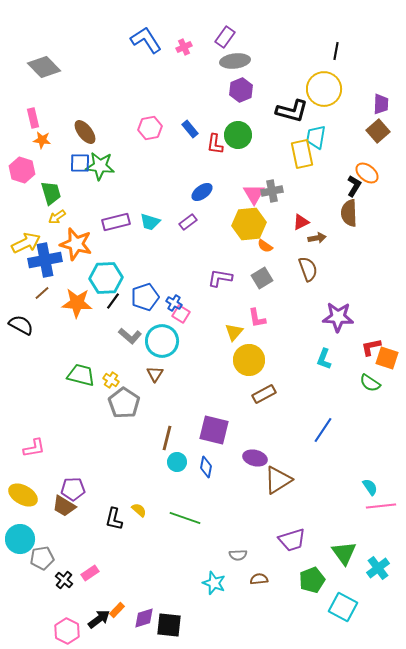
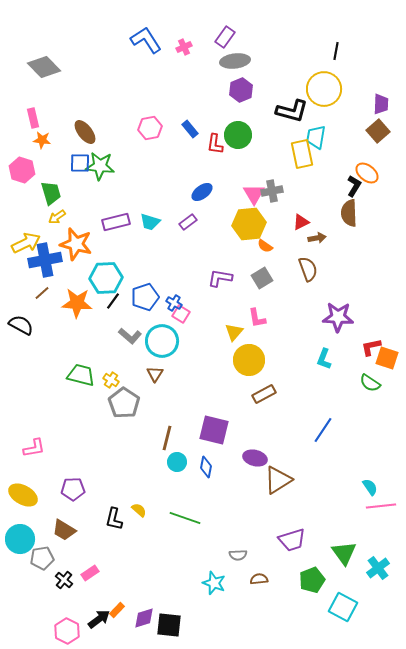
brown trapezoid at (64, 506): moved 24 px down
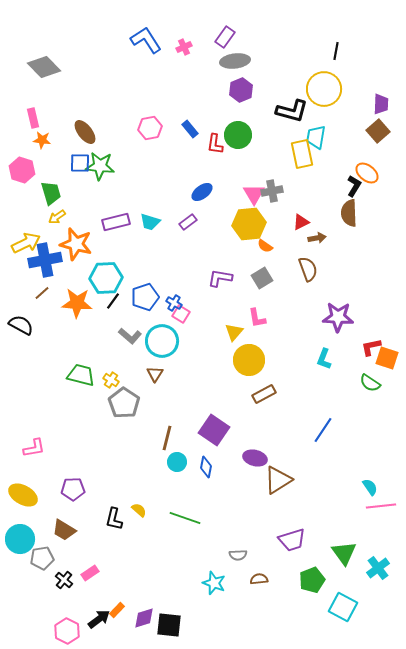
purple square at (214, 430): rotated 20 degrees clockwise
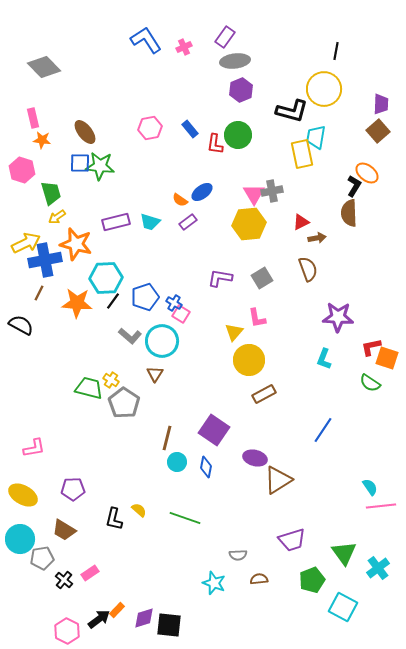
orange semicircle at (265, 246): moved 85 px left, 46 px up
brown line at (42, 293): moved 3 px left; rotated 21 degrees counterclockwise
green trapezoid at (81, 375): moved 8 px right, 13 px down
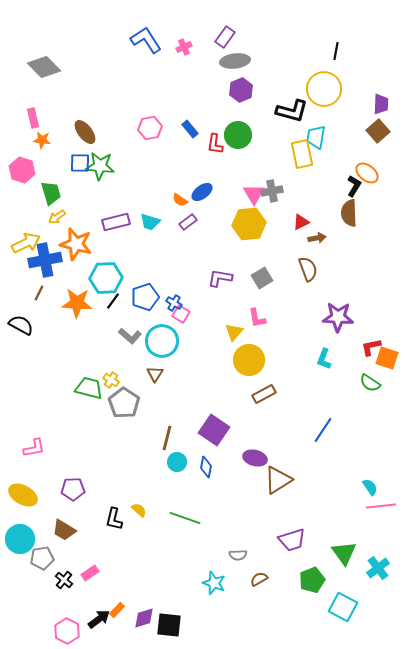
brown semicircle at (259, 579): rotated 24 degrees counterclockwise
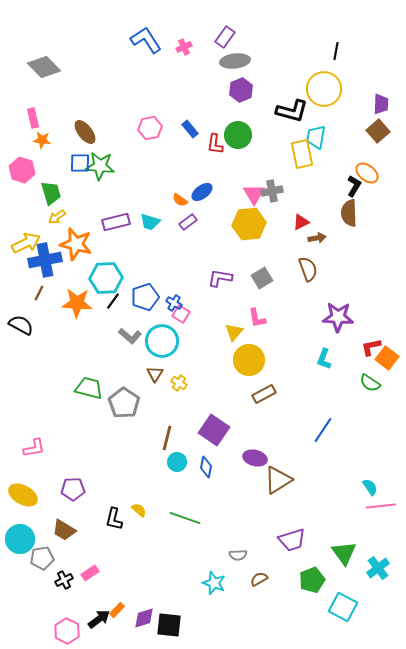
orange square at (387, 358): rotated 20 degrees clockwise
yellow cross at (111, 380): moved 68 px right, 3 px down
black cross at (64, 580): rotated 24 degrees clockwise
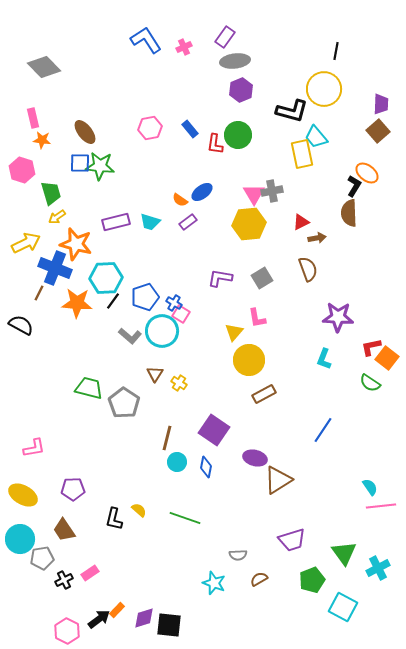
cyan trapezoid at (316, 137): rotated 50 degrees counterclockwise
blue cross at (45, 260): moved 10 px right, 8 px down; rotated 32 degrees clockwise
cyan circle at (162, 341): moved 10 px up
brown trapezoid at (64, 530): rotated 25 degrees clockwise
cyan cross at (378, 568): rotated 10 degrees clockwise
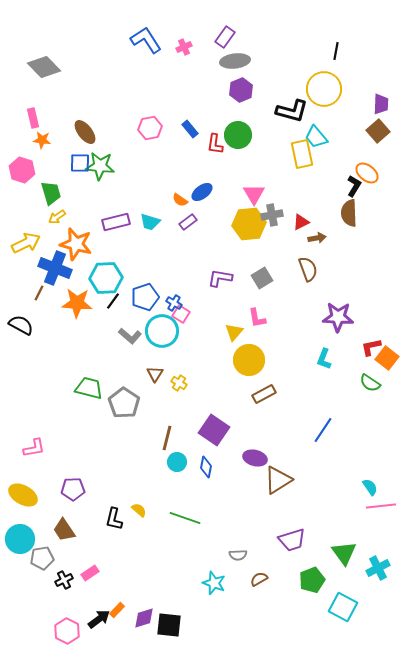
gray cross at (272, 191): moved 24 px down
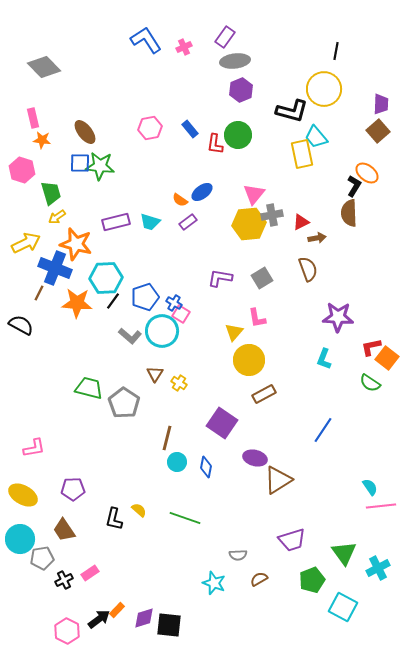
pink triangle at (254, 194): rotated 10 degrees clockwise
purple square at (214, 430): moved 8 px right, 7 px up
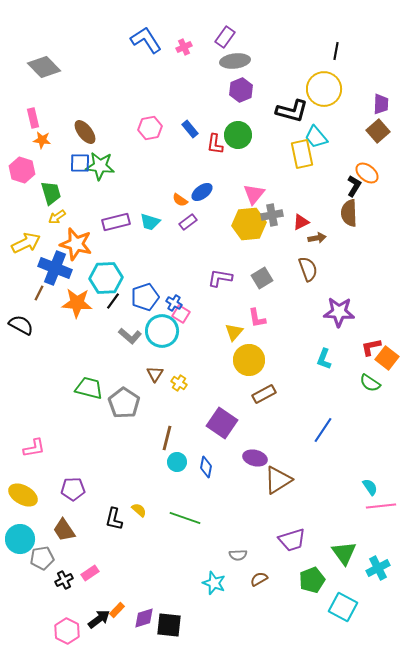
purple star at (338, 317): moved 1 px right, 5 px up
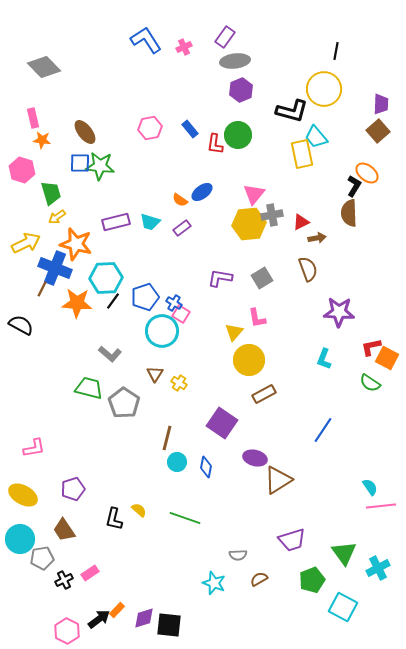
purple rectangle at (188, 222): moved 6 px left, 6 px down
brown line at (39, 293): moved 3 px right, 4 px up
gray L-shape at (130, 336): moved 20 px left, 18 px down
orange square at (387, 358): rotated 10 degrees counterclockwise
purple pentagon at (73, 489): rotated 15 degrees counterclockwise
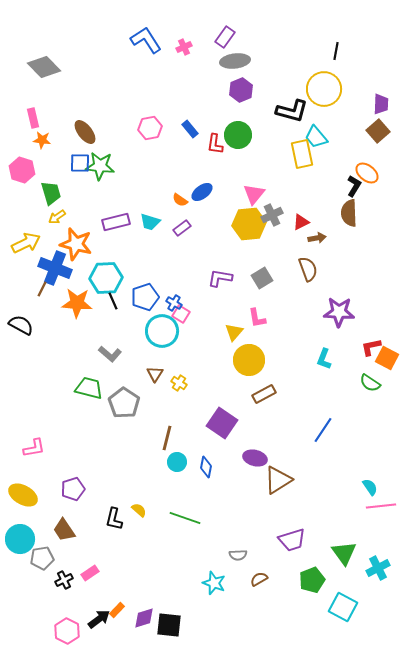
gray cross at (272, 215): rotated 15 degrees counterclockwise
black line at (113, 301): rotated 60 degrees counterclockwise
